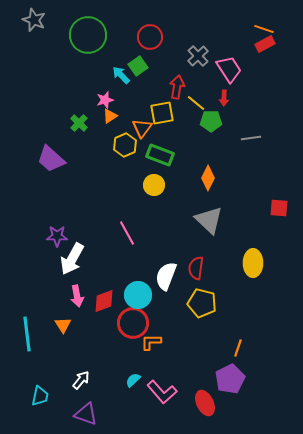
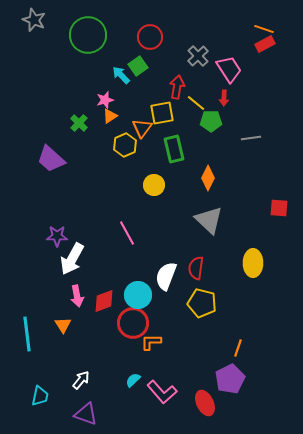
green rectangle at (160, 155): moved 14 px right, 6 px up; rotated 56 degrees clockwise
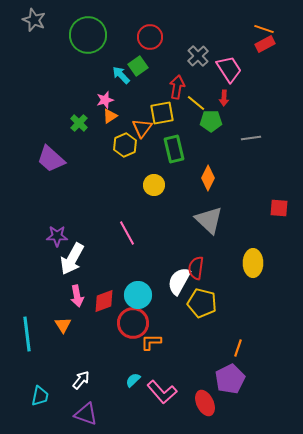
white semicircle at (166, 276): moved 13 px right, 5 px down; rotated 8 degrees clockwise
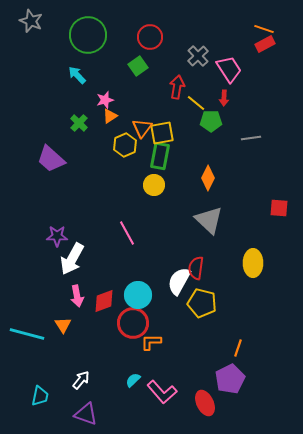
gray star at (34, 20): moved 3 px left, 1 px down
cyan arrow at (121, 75): moved 44 px left
yellow square at (162, 113): moved 20 px down
green rectangle at (174, 149): moved 14 px left, 7 px down; rotated 24 degrees clockwise
cyan line at (27, 334): rotated 68 degrees counterclockwise
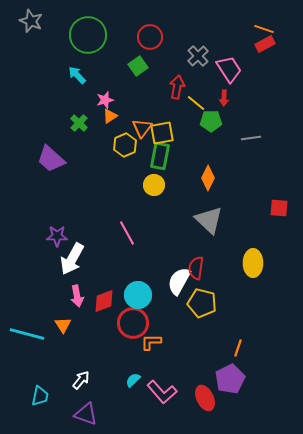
red ellipse at (205, 403): moved 5 px up
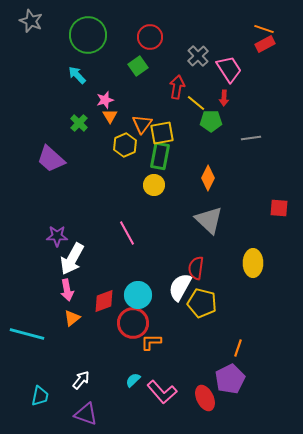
orange triangle at (110, 116): rotated 28 degrees counterclockwise
orange triangle at (142, 128): moved 4 px up
white semicircle at (179, 281): moved 1 px right, 6 px down
pink arrow at (77, 296): moved 10 px left, 6 px up
orange triangle at (63, 325): moved 9 px right, 7 px up; rotated 24 degrees clockwise
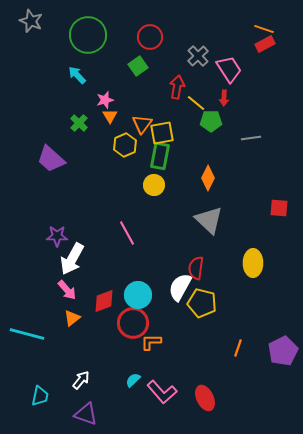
pink arrow at (67, 290): rotated 30 degrees counterclockwise
purple pentagon at (230, 379): moved 53 px right, 28 px up
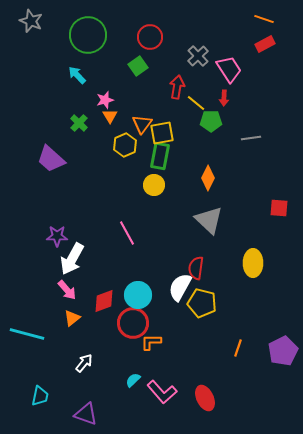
orange line at (264, 29): moved 10 px up
white arrow at (81, 380): moved 3 px right, 17 px up
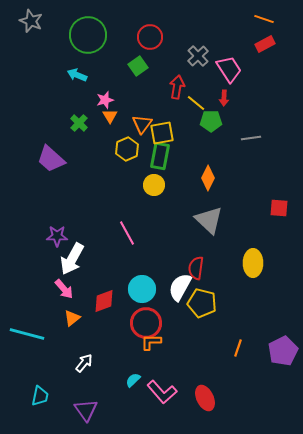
cyan arrow at (77, 75): rotated 24 degrees counterclockwise
yellow hexagon at (125, 145): moved 2 px right, 4 px down
pink arrow at (67, 290): moved 3 px left, 1 px up
cyan circle at (138, 295): moved 4 px right, 6 px up
red circle at (133, 323): moved 13 px right
purple triangle at (86, 414): moved 4 px up; rotated 35 degrees clockwise
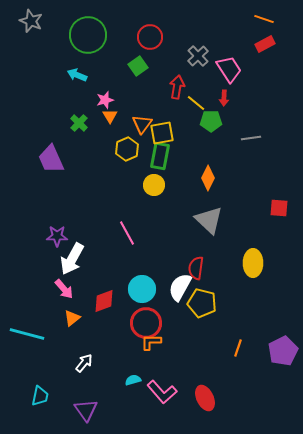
purple trapezoid at (51, 159): rotated 24 degrees clockwise
cyan semicircle at (133, 380): rotated 28 degrees clockwise
